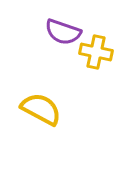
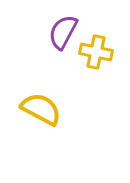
purple semicircle: rotated 99 degrees clockwise
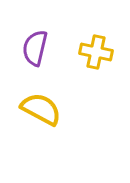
purple semicircle: moved 28 px left, 16 px down; rotated 15 degrees counterclockwise
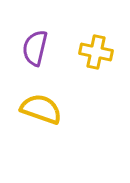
yellow semicircle: rotated 9 degrees counterclockwise
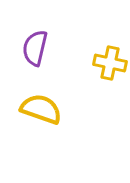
yellow cross: moved 14 px right, 11 px down
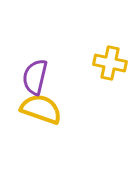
purple semicircle: moved 29 px down
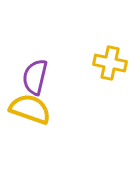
yellow semicircle: moved 11 px left
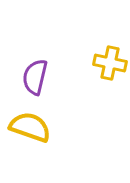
yellow semicircle: moved 18 px down
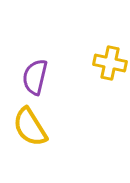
yellow semicircle: rotated 141 degrees counterclockwise
